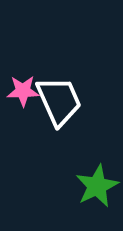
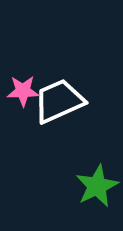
white trapezoid: rotated 90 degrees counterclockwise
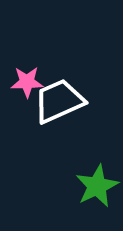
pink star: moved 4 px right, 9 px up
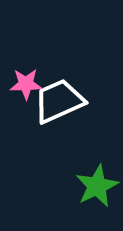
pink star: moved 1 px left, 2 px down
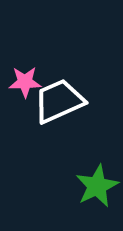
pink star: moved 1 px left, 2 px up
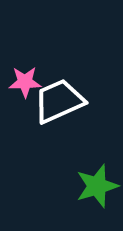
green star: rotated 9 degrees clockwise
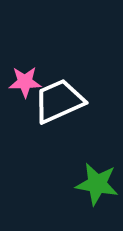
green star: moved 2 px up; rotated 27 degrees clockwise
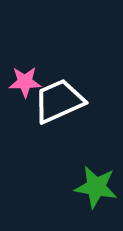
green star: moved 1 px left, 3 px down
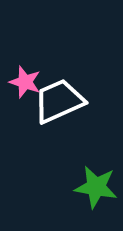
pink star: rotated 20 degrees clockwise
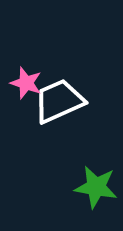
pink star: moved 1 px right, 1 px down
